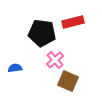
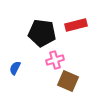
red rectangle: moved 3 px right, 3 px down
pink cross: rotated 24 degrees clockwise
blue semicircle: rotated 56 degrees counterclockwise
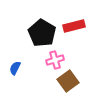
red rectangle: moved 2 px left, 1 px down
black pentagon: rotated 24 degrees clockwise
brown square: rotated 30 degrees clockwise
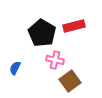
pink cross: rotated 30 degrees clockwise
brown square: moved 2 px right
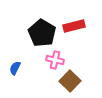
brown square: rotated 10 degrees counterclockwise
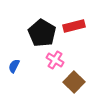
pink cross: rotated 18 degrees clockwise
blue semicircle: moved 1 px left, 2 px up
brown square: moved 4 px right, 1 px down
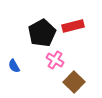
red rectangle: moved 1 px left
black pentagon: rotated 12 degrees clockwise
blue semicircle: rotated 56 degrees counterclockwise
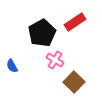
red rectangle: moved 2 px right, 4 px up; rotated 20 degrees counterclockwise
blue semicircle: moved 2 px left
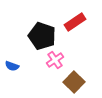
black pentagon: moved 3 px down; rotated 24 degrees counterclockwise
pink cross: rotated 24 degrees clockwise
blue semicircle: rotated 40 degrees counterclockwise
